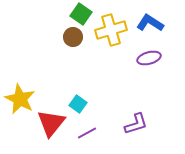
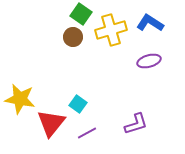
purple ellipse: moved 3 px down
yellow star: rotated 16 degrees counterclockwise
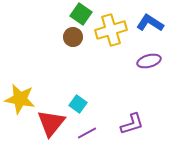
purple L-shape: moved 4 px left
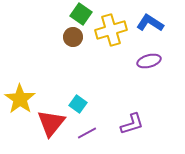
yellow star: rotated 24 degrees clockwise
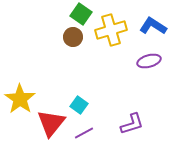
blue L-shape: moved 3 px right, 3 px down
cyan square: moved 1 px right, 1 px down
purple line: moved 3 px left
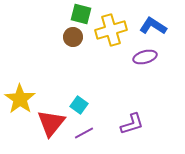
green square: rotated 20 degrees counterclockwise
purple ellipse: moved 4 px left, 4 px up
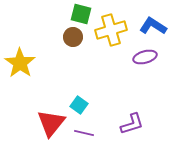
yellow star: moved 36 px up
purple line: rotated 42 degrees clockwise
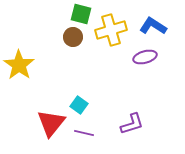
yellow star: moved 1 px left, 2 px down
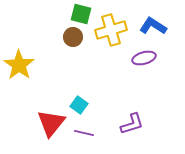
purple ellipse: moved 1 px left, 1 px down
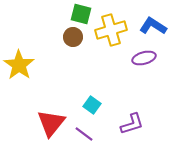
cyan square: moved 13 px right
purple line: moved 1 px down; rotated 24 degrees clockwise
